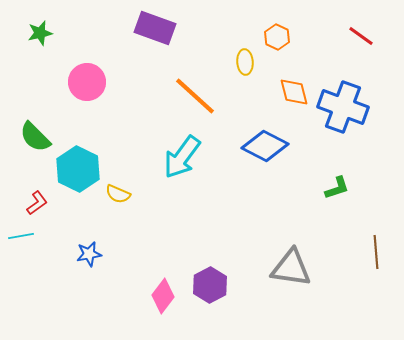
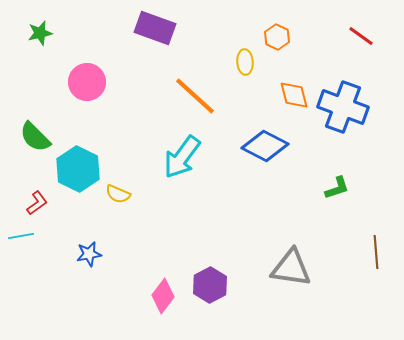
orange diamond: moved 3 px down
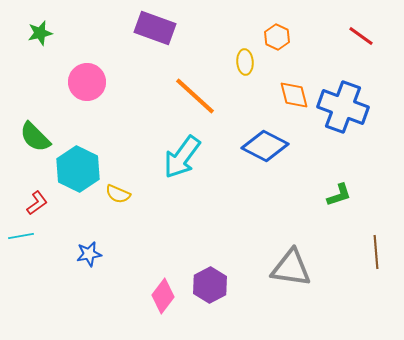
green L-shape: moved 2 px right, 7 px down
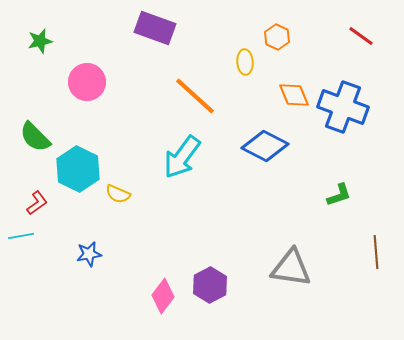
green star: moved 8 px down
orange diamond: rotated 8 degrees counterclockwise
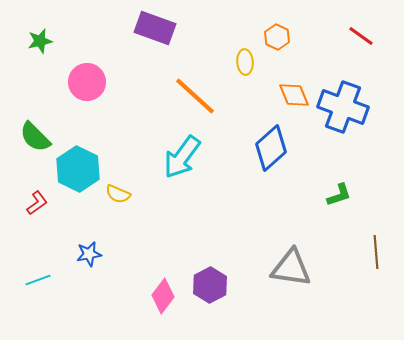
blue diamond: moved 6 px right, 2 px down; rotated 69 degrees counterclockwise
cyan line: moved 17 px right, 44 px down; rotated 10 degrees counterclockwise
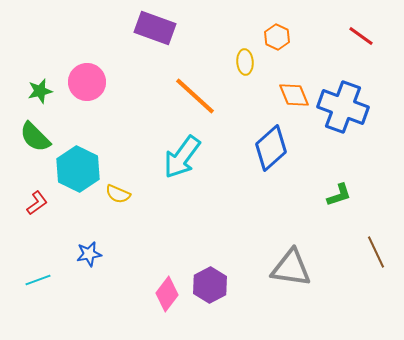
green star: moved 50 px down
brown line: rotated 20 degrees counterclockwise
pink diamond: moved 4 px right, 2 px up
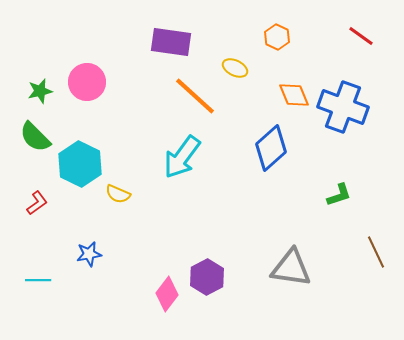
purple rectangle: moved 16 px right, 14 px down; rotated 12 degrees counterclockwise
yellow ellipse: moved 10 px left, 6 px down; rotated 60 degrees counterclockwise
cyan hexagon: moved 2 px right, 5 px up
cyan line: rotated 20 degrees clockwise
purple hexagon: moved 3 px left, 8 px up
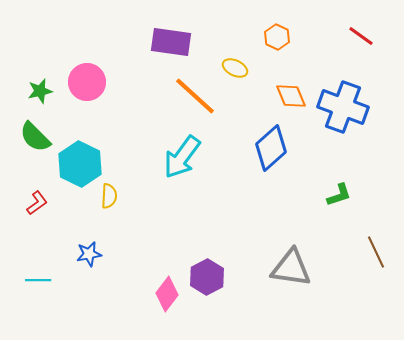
orange diamond: moved 3 px left, 1 px down
yellow semicircle: moved 9 px left, 2 px down; rotated 110 degrees counterclockwise
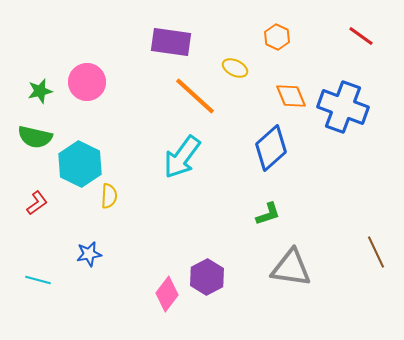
green semicircle: rotated 32 degrees counterclockwise
green L-shape: moved 71 px left, 19 px down
cyan line: rotated 15 degrees clockwise
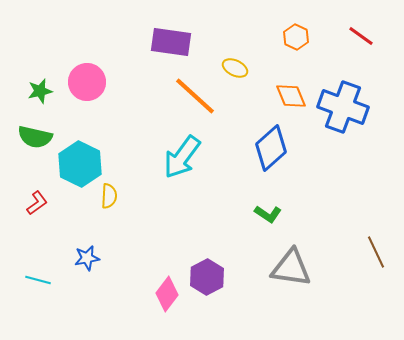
orange hexagon: moved 19 px right
green L-shape: rotated 52 degrees clockwise
blue star: moved 2 px left, 4 px down
